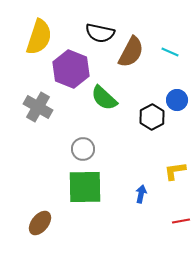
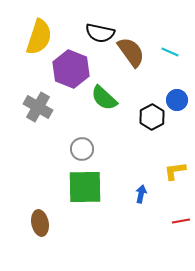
brown semicircle: rotated 64 degrees counterclockwise
gray circle: moved 1 px left
brown ellipse: rotated 50 degrees counterclockwise
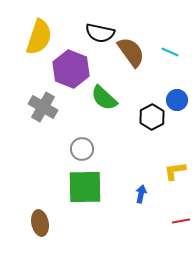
gray cross: moved 5 px right
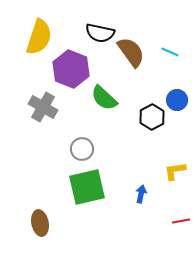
green square: moved 2 px right; rotated 12 degrees counterclockwise
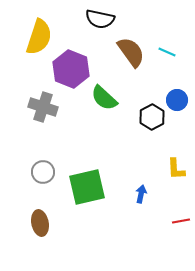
black semicircle: moved 14 px up
cyan line: moved 3 px left
gray cross: rotated 12 degrees counterclockwise
gray circle: moved 39 px left, 23 px down
yellow L-shape: moved 1 px right, 2 px up; rotated 85 degrees counterclockwise
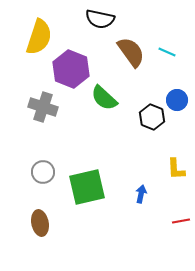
black hexagon: rotated 10 degrees counterclockwise
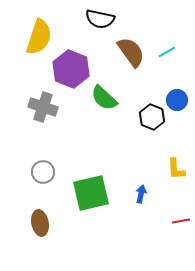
cyan line: rotated 54 degrees counterclockwise
green square: moved 4 px right, 6 px down
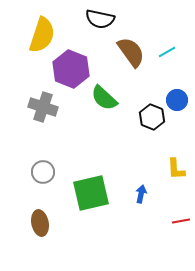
yellow semicircle: moved 3 px right, 2 px up
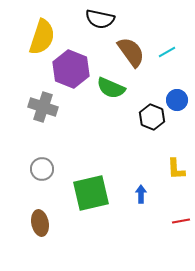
yellow semicircle: moved 2 px down
green semicircle: moved 7 px right, 10 px up; rotated 20 degrees counterclockwise
gray circle: moved 1 px left, 3 px up
blue arrow: rotated 12 degrees counterclockwise
